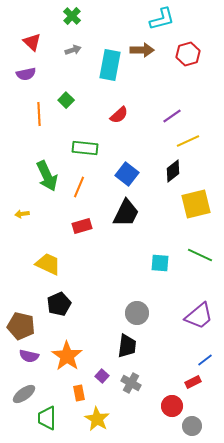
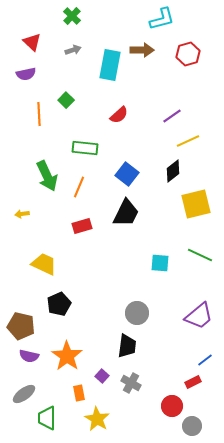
yellow trapezoid at (48, 264): moved 4 px left
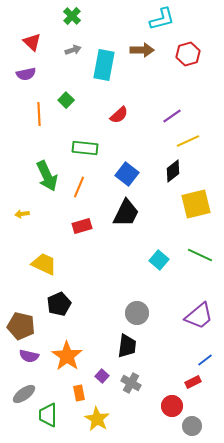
cyan rectangle at (110, 65): moved 6 px left
cyan square at (160, 263): moved 1 px left, 3 px up; rotated 36 degrees clockwise
green trapezoid at (47, 418): moved 1 px right, 3 px up
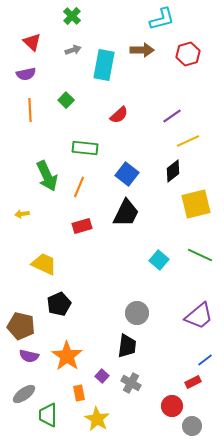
orange line at (39, 114): moved 9 px left, 4 px up
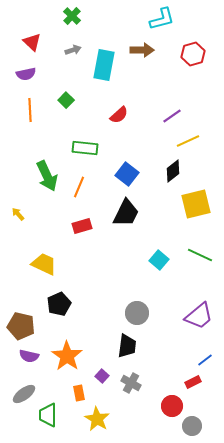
red hexagon at (188, 54): moved 5 px right
yellow arrow at (22, 214): moved 4 px left; rotated 56 degrees clockwise
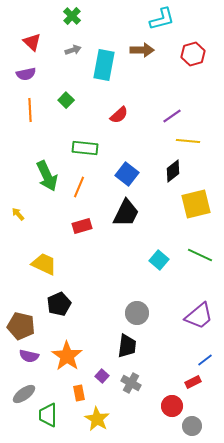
yellow line at (188, 141): rotated 30 degrees clockwise
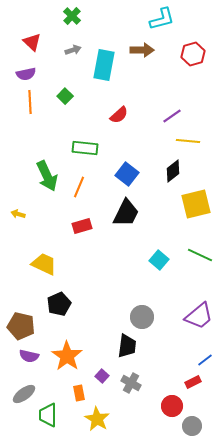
green square at (66, 100): moved 1 px left, 4 px up
orange line at (30, 110): moved 8 px up
yellow arrow at (18, 214): rotated 32 degrees counterclockwise
gray circle at (137, 313): moved 5 px right, 4 px down
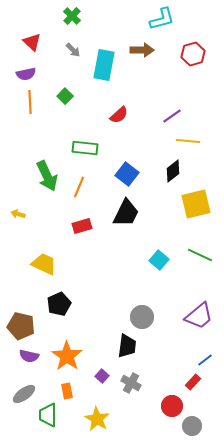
gray arrow at (73, 50): rotated 63 degrees clockwise
red rectangle at (193, 382): rotated 21 degrees counterclockwise
orange rectangle at (79, 393): moved 12 px left, 2 px up
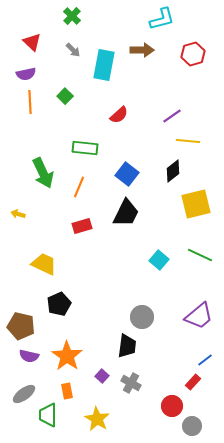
green arrow at (47, 176): moved 4 px left, 3 px up
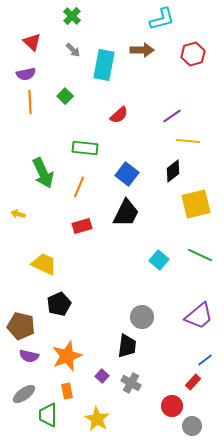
orange star at (67, 356): rotated 16 degrees clockwise
